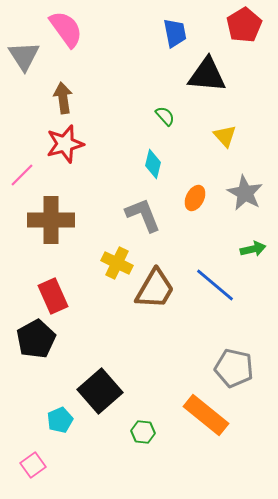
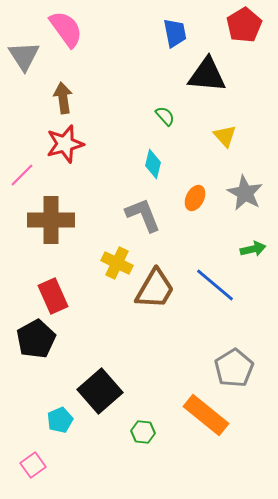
gray pentagon: rotated 27 degrees clockwise
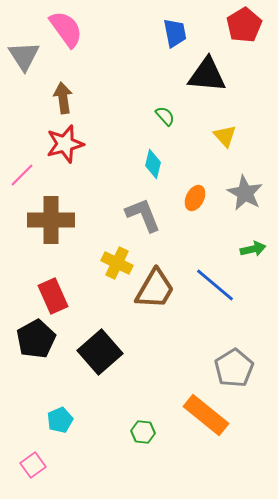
black square: moved 39 px up
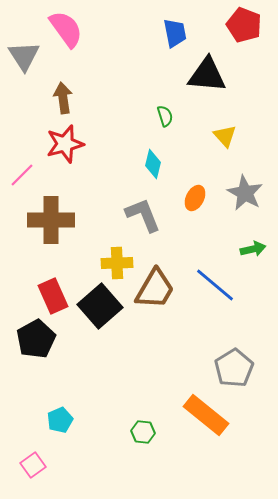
red pentagon: rotated 20 degrees counterclockwise
green semicircle: rotated 25 degrees clockwise
yellow cross: rotated 28 degrees counterclockwise
black square: moved 46 px up
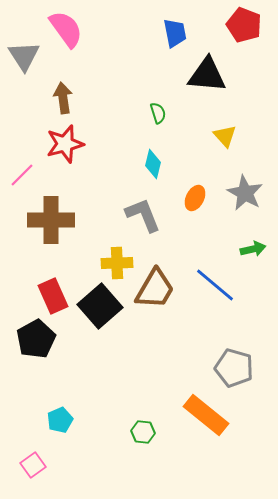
green semicircle: moved 7 px left, 3 px up
gray pentagon: rotated 24 degrees counterclockwise
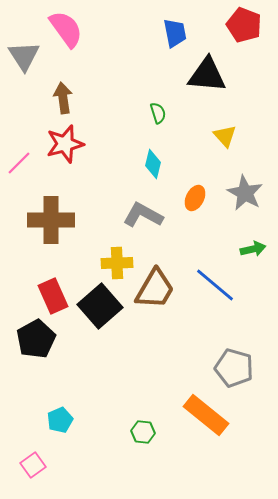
pink line: moved 3 px left, 12 px up
gray L-shape: rotated 39 degrees counterclockwise
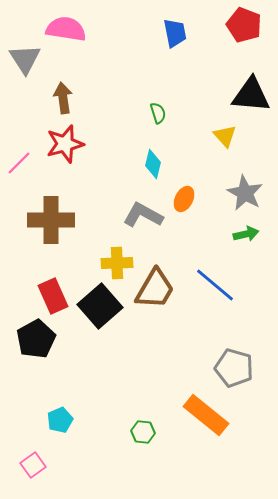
pink semicircle: rotated 45 degrees counterclockwise
gray triangle: moved 1 px right, 3 px down
black triangle: moved 44 px right, 20 px down
orange ellipse: moved 11 px left, 1 px down
green arrow: moved 7 px left, 15 px up
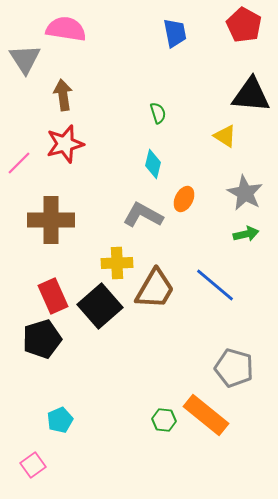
red pentagon: rotated 8 degrees clockwise
brown arrow: moved 3 px up
yellow triangle: rotated 15 degrees counterclockwise
black pentagon: moved 6 px right; rotated 12 degrees clockwise
green hexagon: moved 21 px right, 12 px up
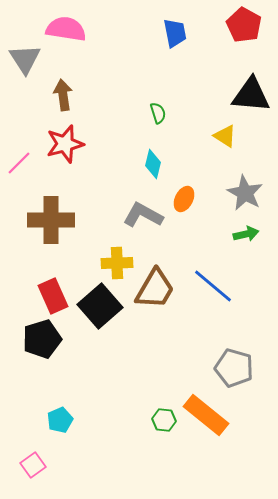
blue line: moved 2 px left, 1 px down
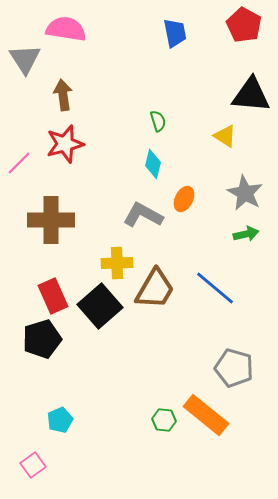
green semicircle: moved 8 px down
blue line: moved 2 px right, 2 px down
